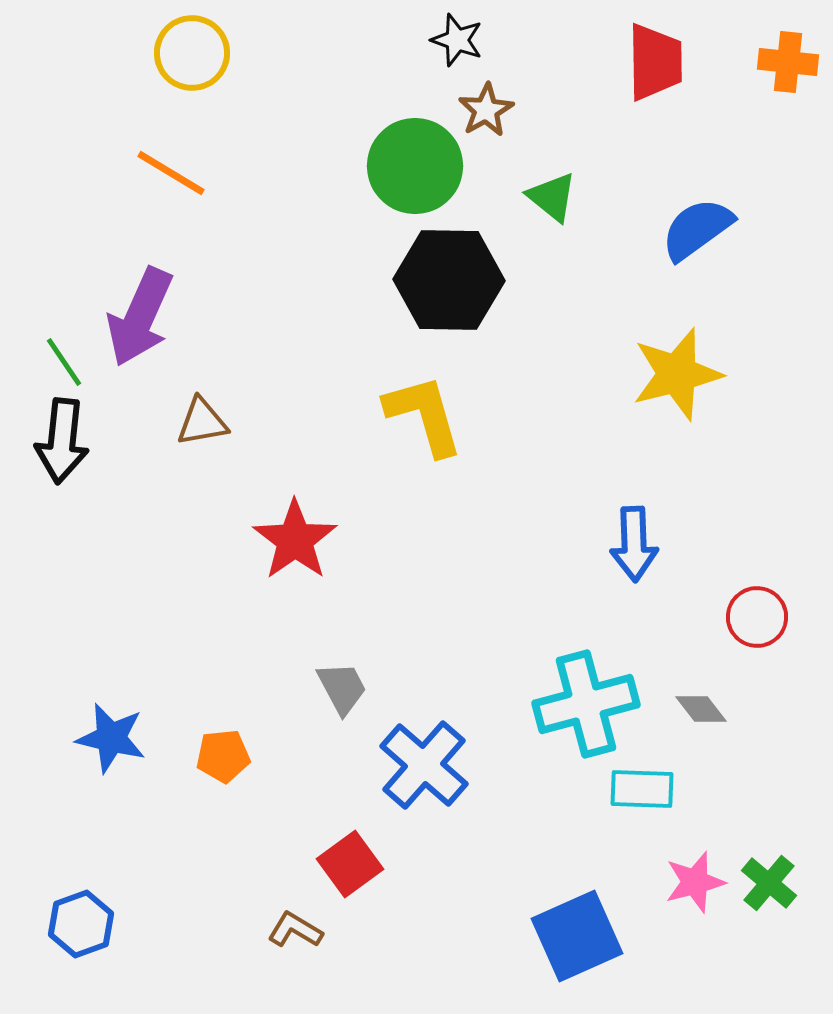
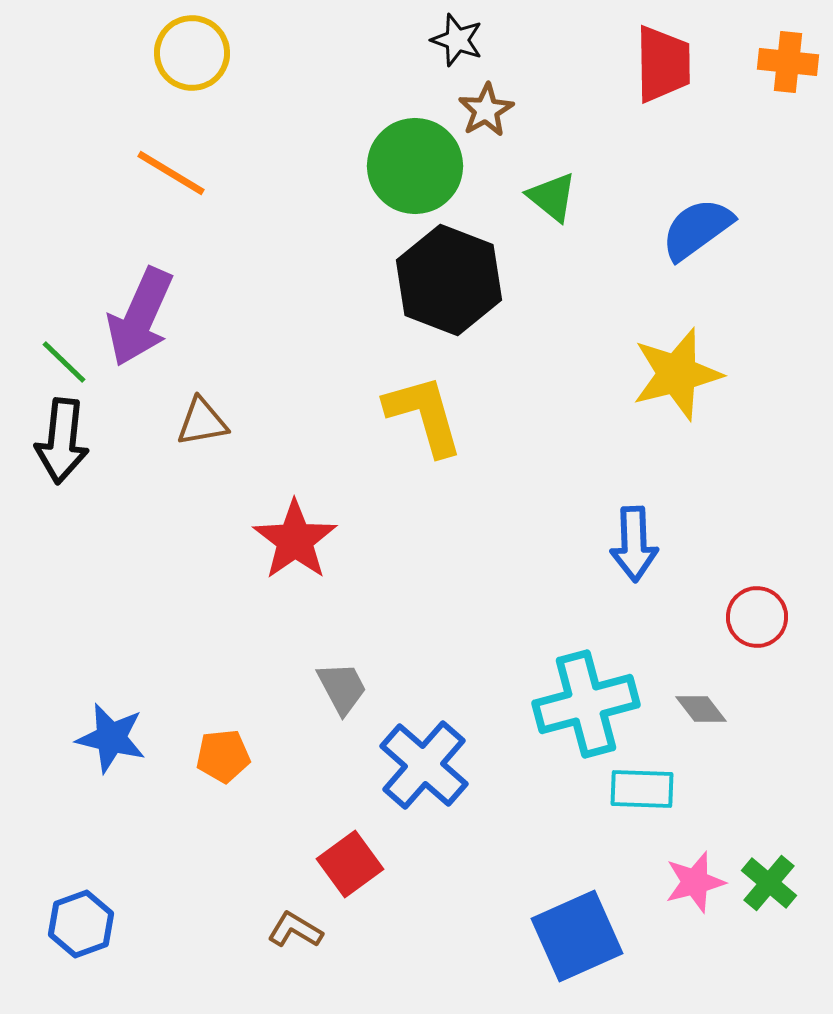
red trapezoid: moved 8 px right, 2 px down
black hexagon: rotated 20 degrees clockwise
green line: rotated 12 degrees counterclockwise
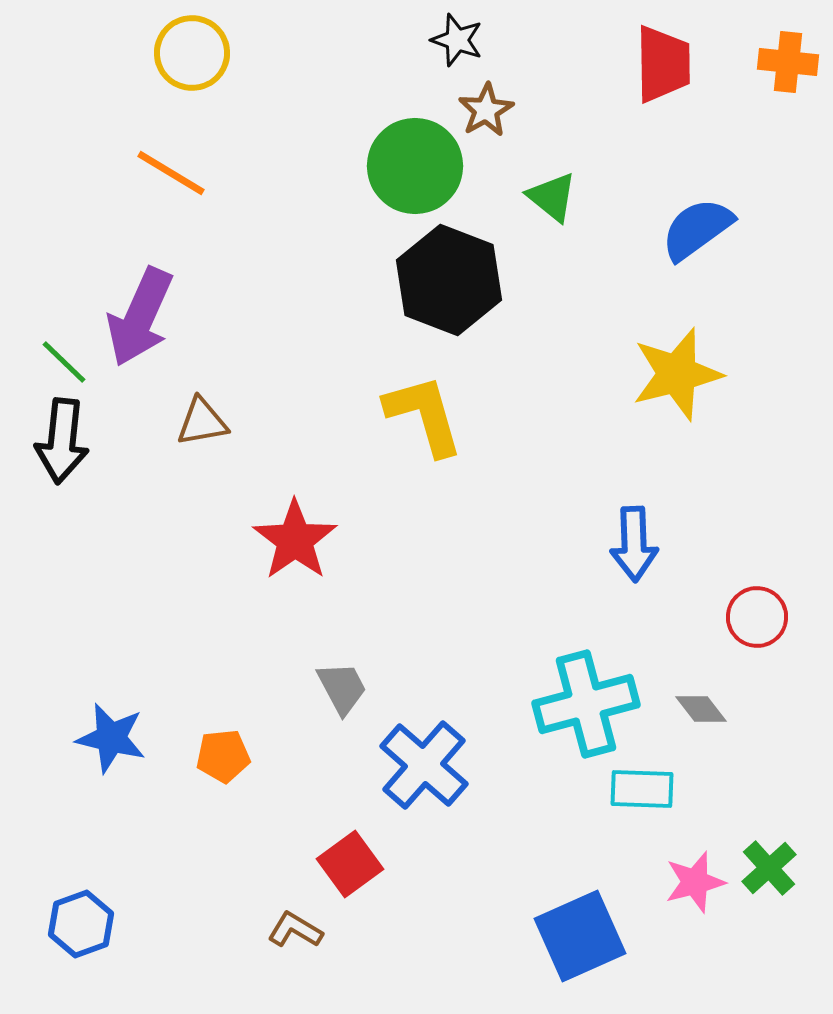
green cross: moved 15 px up; rotated 8 degrees clockwise
blue square: moved 3 px right
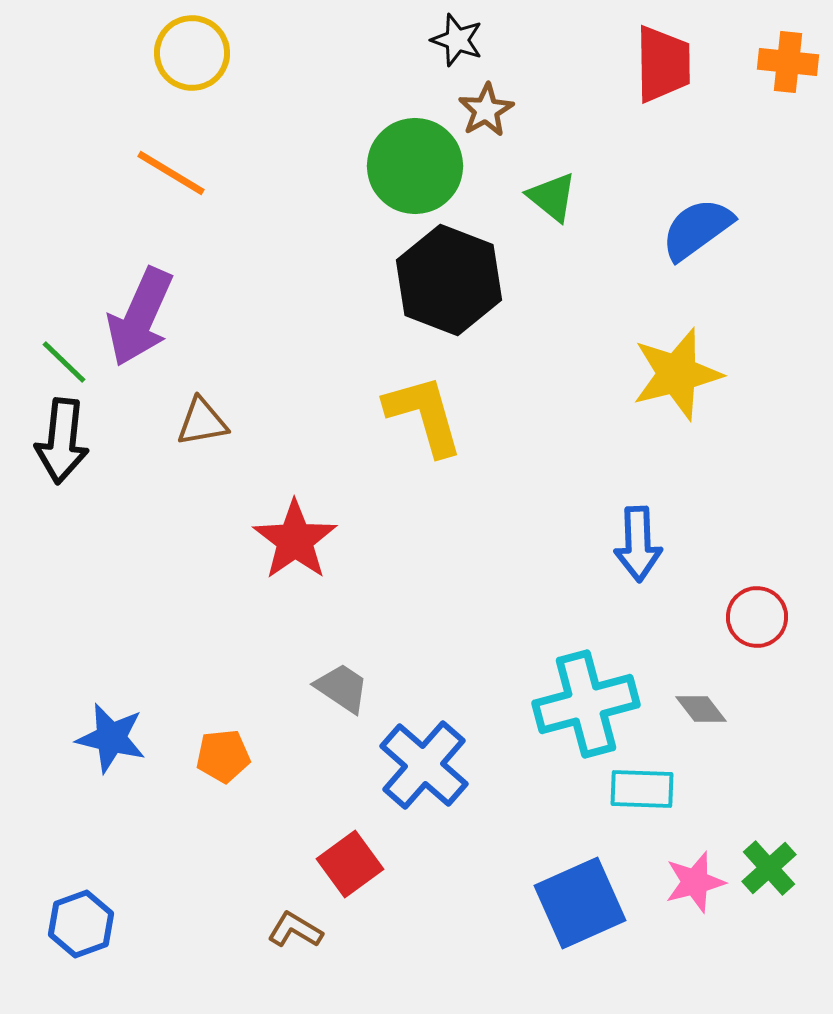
blue arrow: moved 4 px right
gray trapezoid: rotated 28 degrees counterclockwise
blue square: moved 33 px up
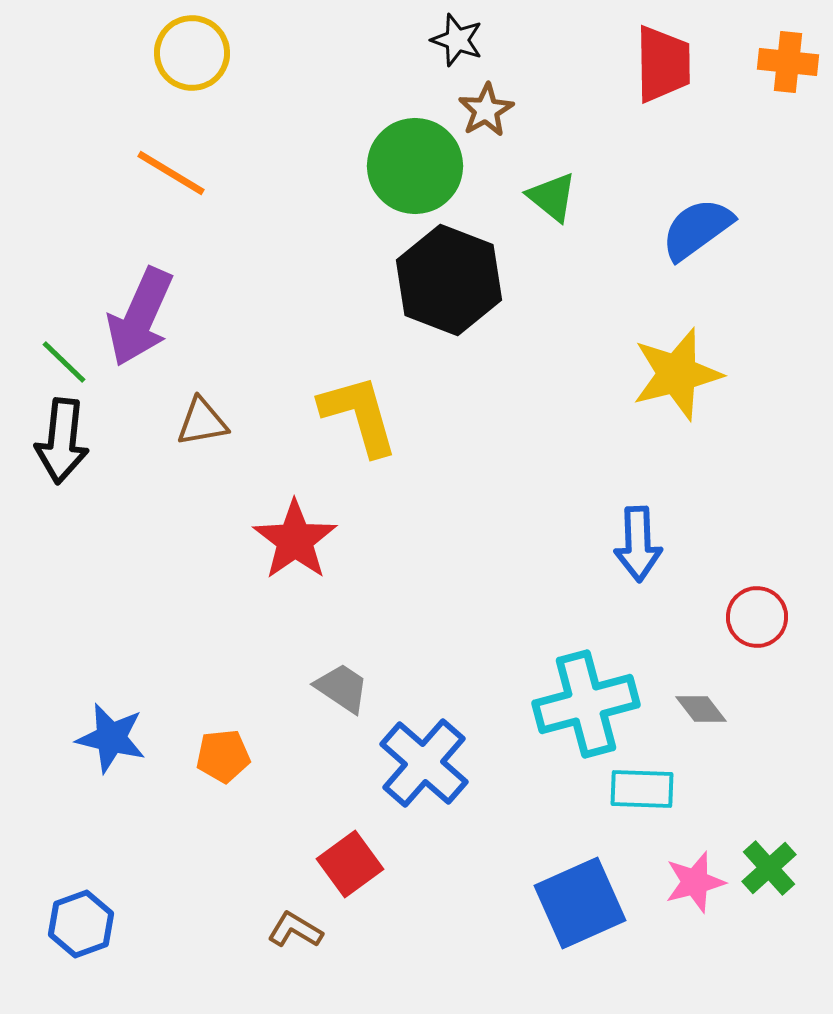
yellow L-shape: moved 65 px left
blue cross: moved 2 px up
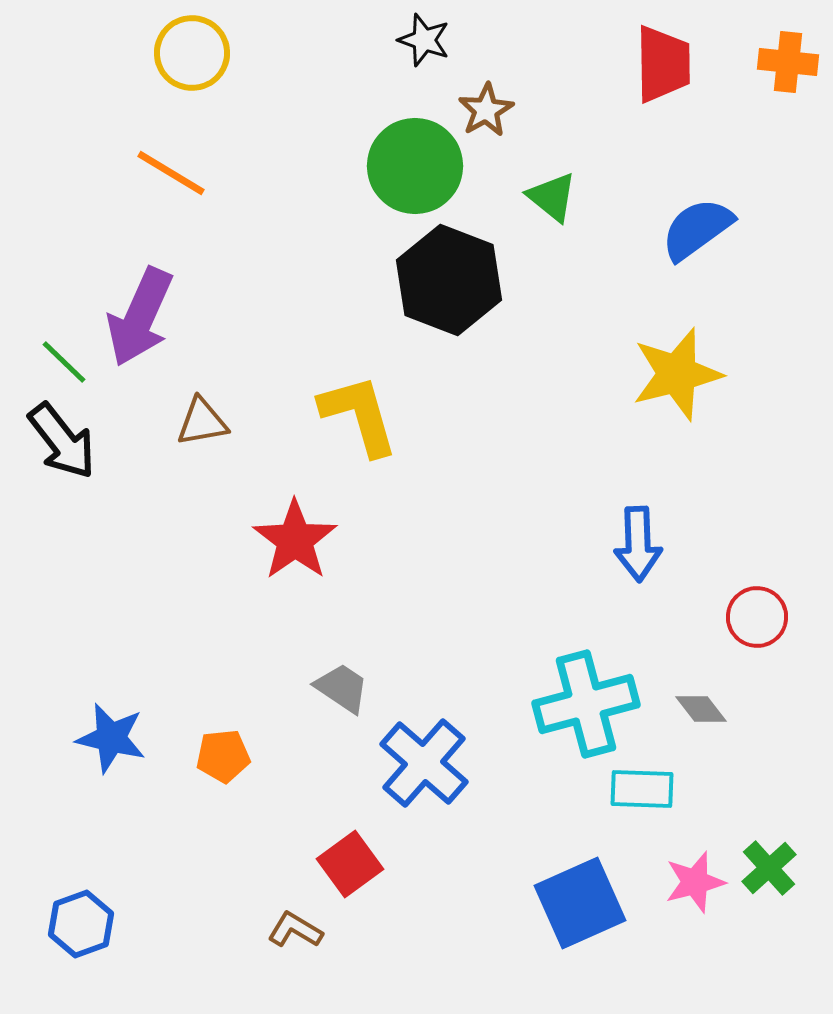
black star: moved 33 px left
black arrow: rotated 44 degrees counterclockwise
